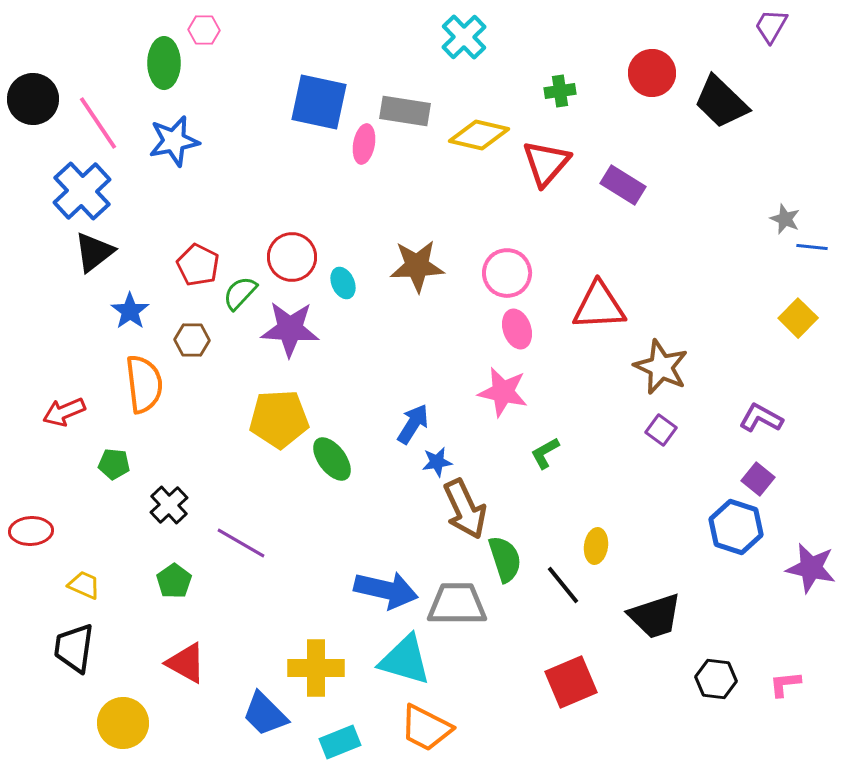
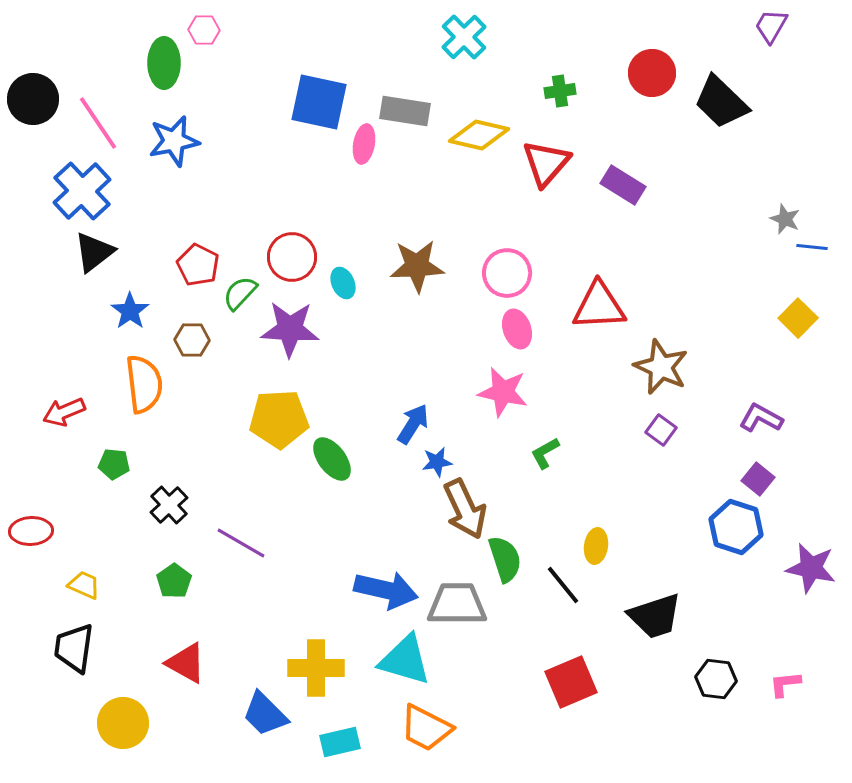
cyan rectangle at (340, 742): rotated 9 degrees clockwise
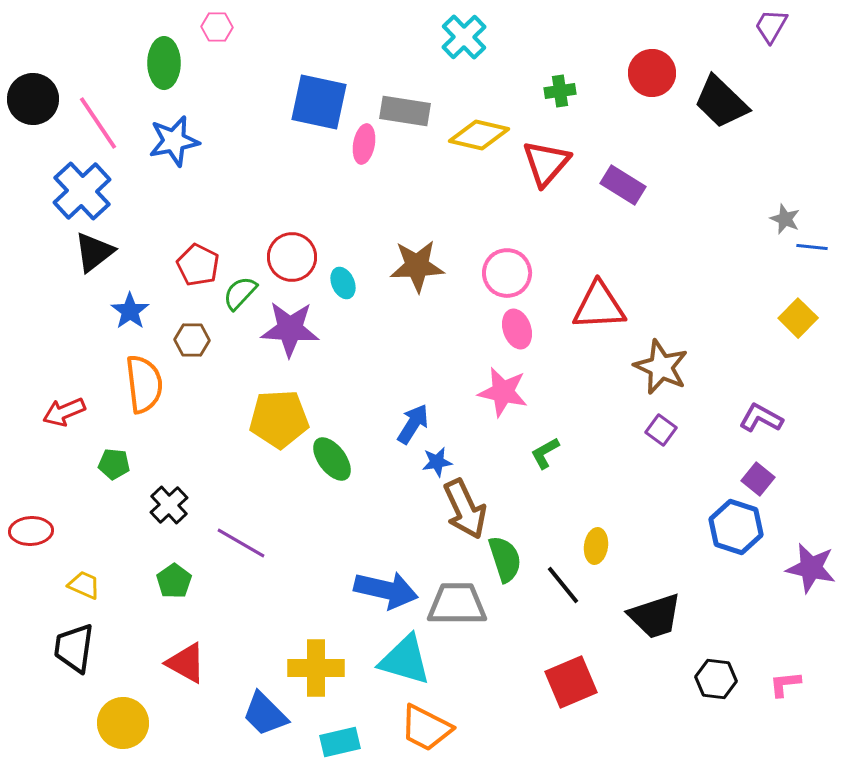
pink hexagon at (204, 30): moved 13 px right, 3 px up
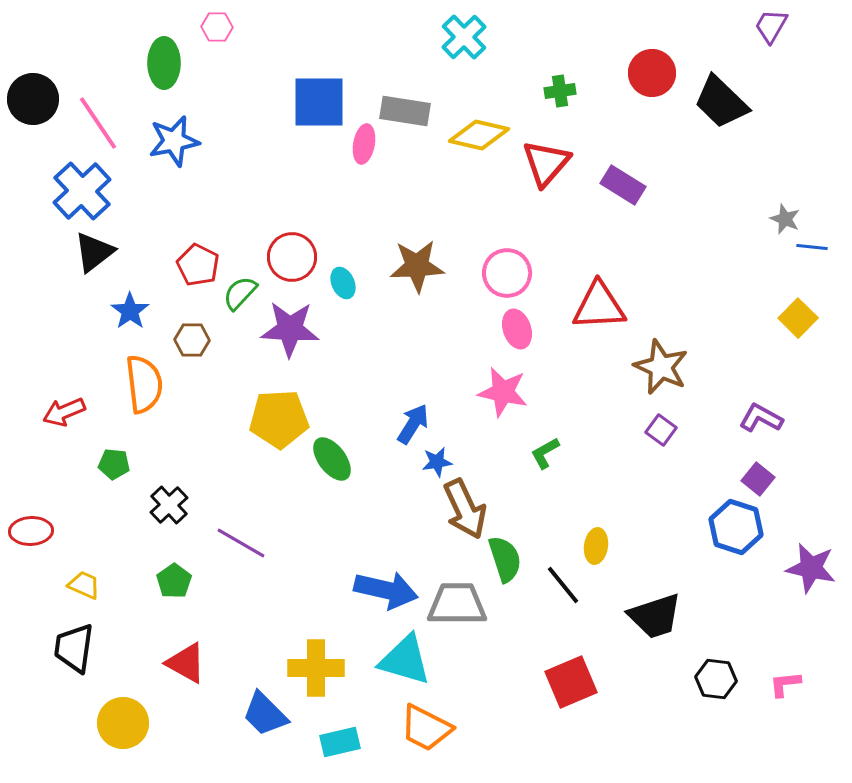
blue square at (319, 102): rotated 12 degrees counterclockwise
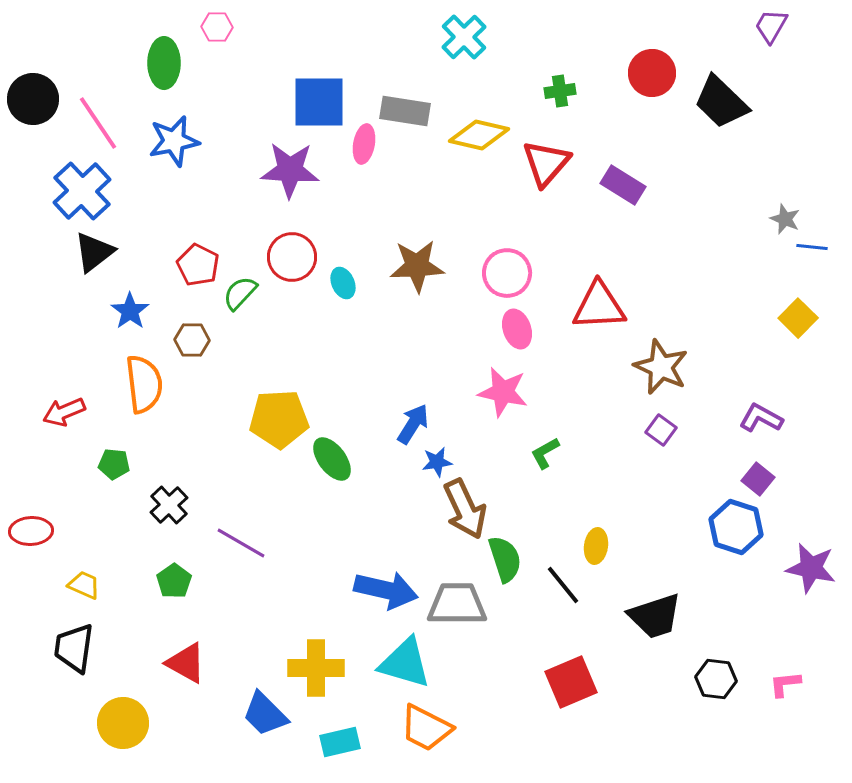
purple star at (290, 329): moved 159 px up
cyan triangle at (405, 660): moved 3 px down
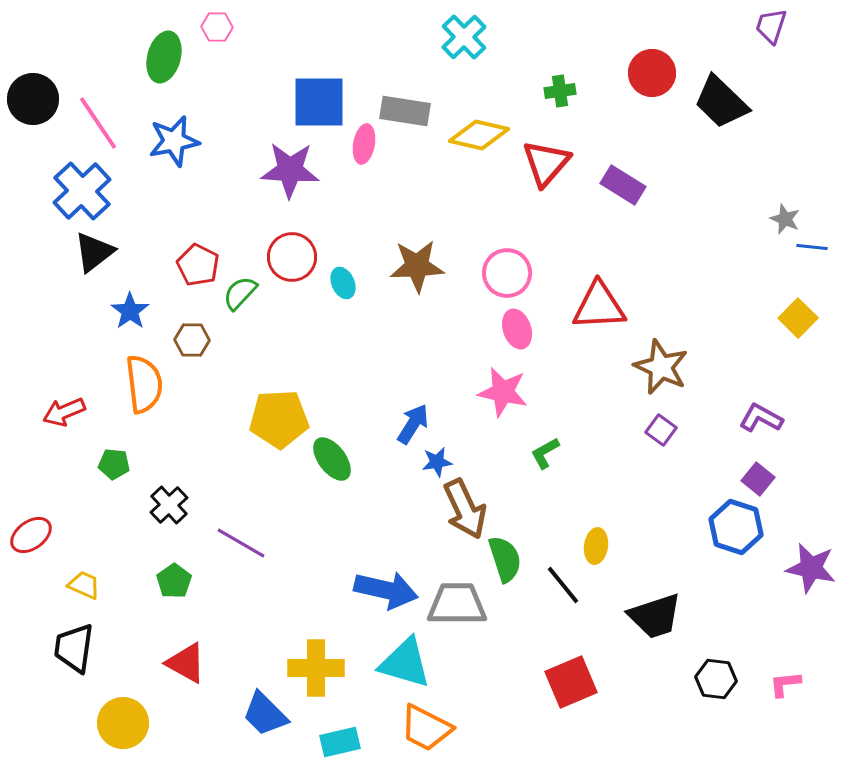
purple trapezoid at (771, 26): rotated 12 degrees counterclockwise
green ellipse at (164, 63): moved 6 px up; rotated 15 degrees clockwise
red ellipse at (31, 531): moved 4 px down; rotated 33 degrees counterclockwise
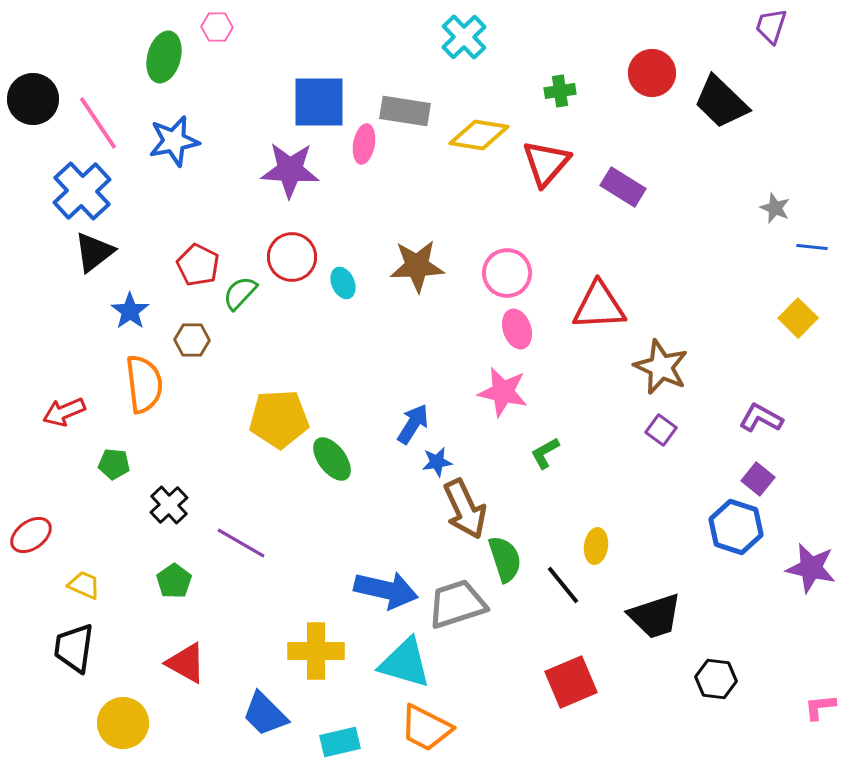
yellow diamond at (479, 135): rotated 4 degrees counterclockwise
purple rectangle at (623, 185): moved 2 px down
gray star at (785, 219): moved 10 px left, 11 px up
gray trapezoid at (457, 604): rotated 18 degrees counterclockwise
yellow cross at (316, 668): moved 17 px up
pink L-shape at (785, 684): moved 35 px right, 23 px down
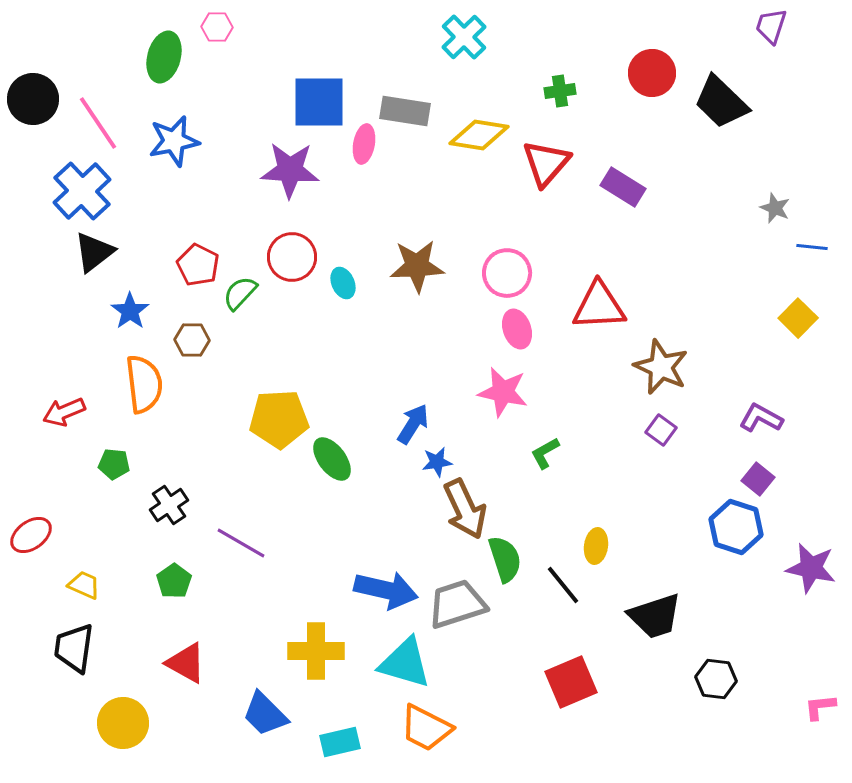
black cross at (169, 505): rotated 9 degrees clockwise
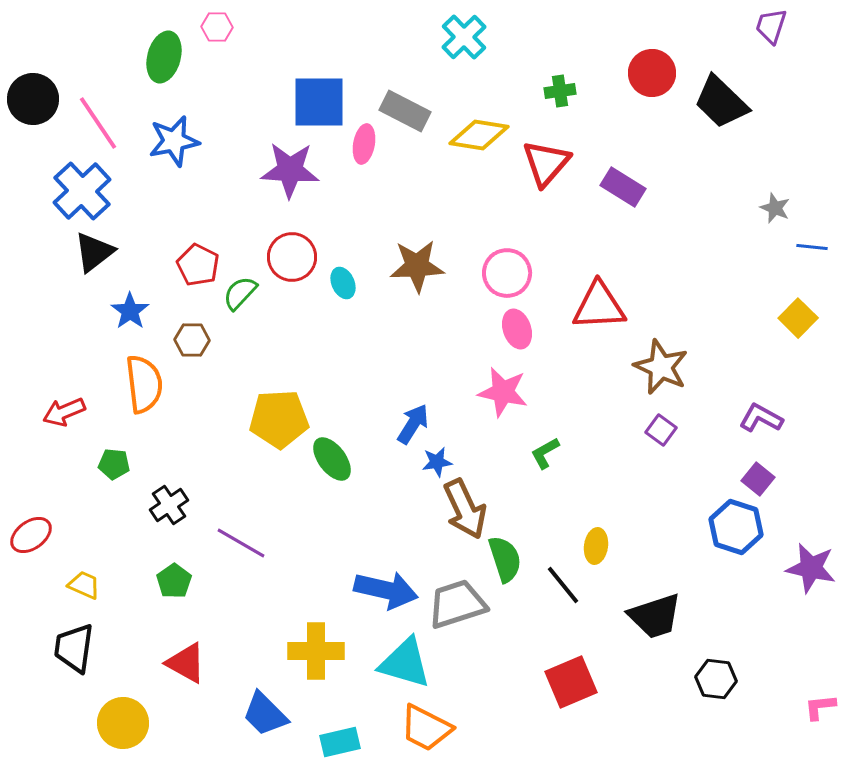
gray rectangle at (405, 111): rotated 18 degrees clockwise
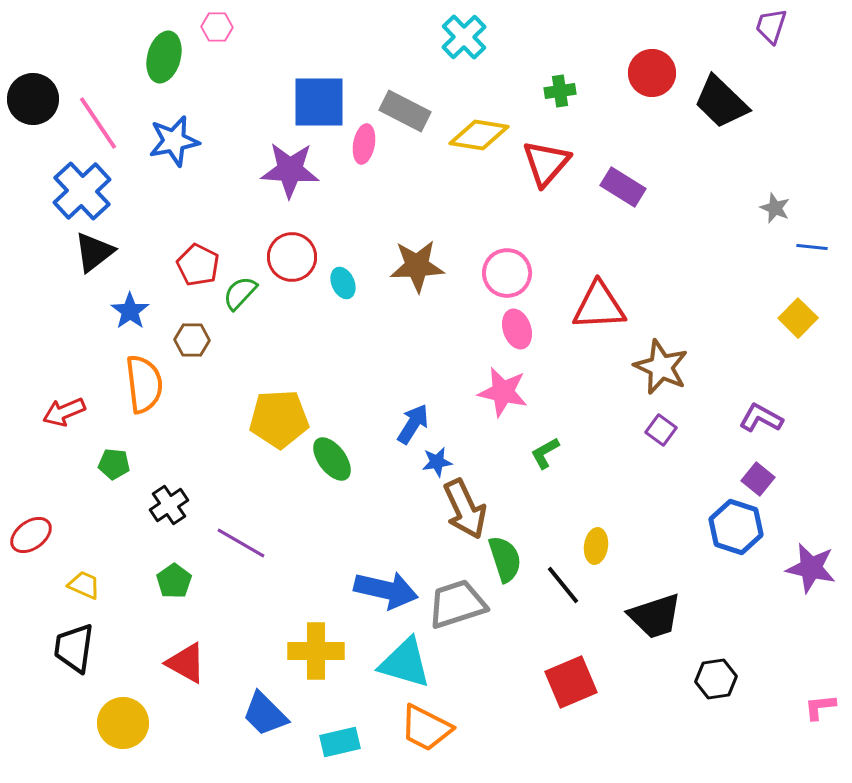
black hexagon at (716, 679): rotated 15 degrees counterclockwise
